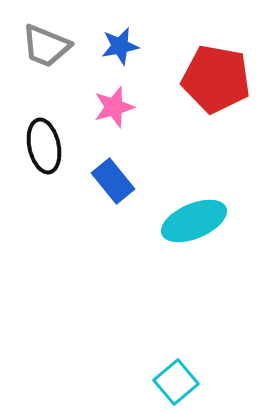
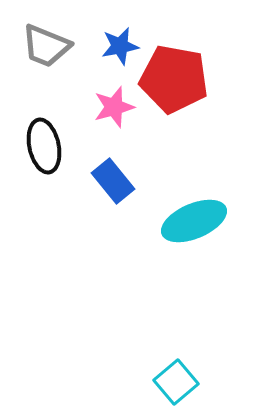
red pentagon: moved 42 px left
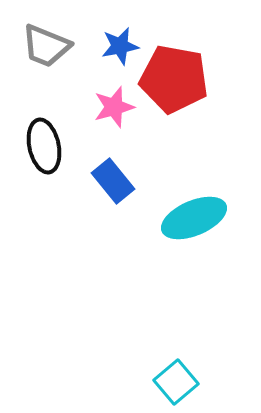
cyan ellipse: moved 3 px up
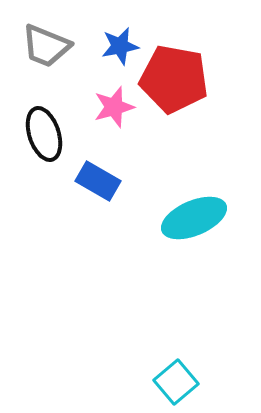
black ellipse: moved 12 px up; rotated 6 degrees counterclockwise
blue rectangle: moved 15 px left; rotated 21 degrees counterclockwise
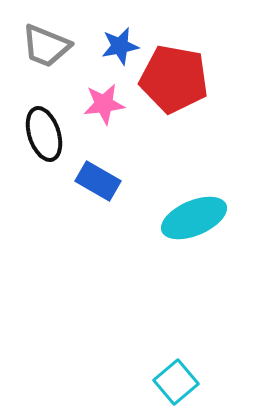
pink star: moved 10 px left, 3 px up; rotated 9 degrees clockwise
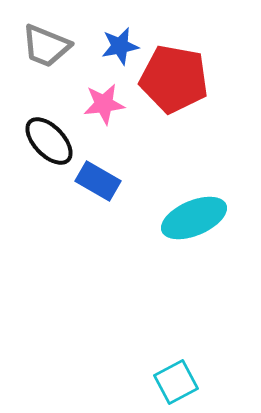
black ellipse: moved 5 px right, 7 px down; rotated 26 degrees counterclockwise
cyan square: rotated 12 degrees clockwise
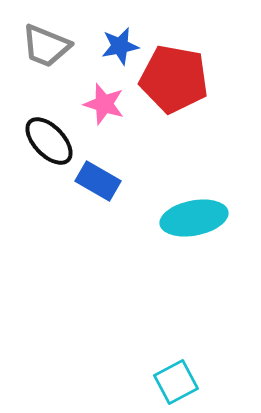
pink star: rotated 24 degrees clockwise
cyan ellipse: rotated 12 degrees clockwise
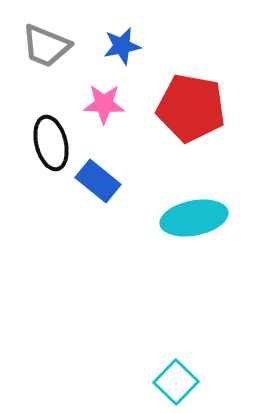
blue star: moved 2 px right
red pentagon: moved 17 px right, 29 px down
pink star: rotated 15 degrees counterclockwise
black ellipse: moved 2 px right, 2 px down; rotated 30 degrees clockwise
blue rectangle: rotated 9 degrees clockwise
cyan square: rotated 18 degrees counterclockwise
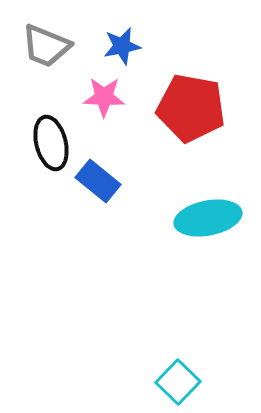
pink star: moved 7 px up
cyan ellipse: moved 14 px right
cyan square: moved 2 px right
